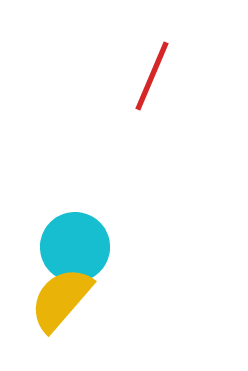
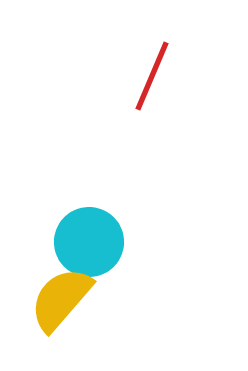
cyan circle: moved 14 px right, 5 px up
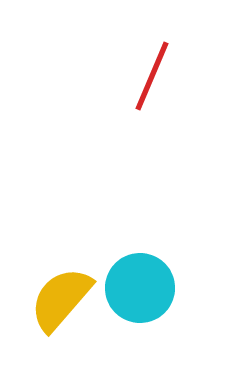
cyan circle: moved 51 px right, 46 px down
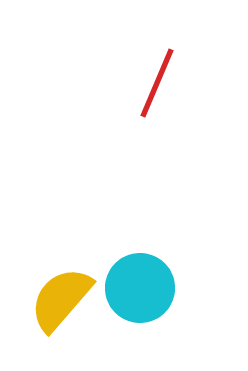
red line: moved 5 px right, 7 px down
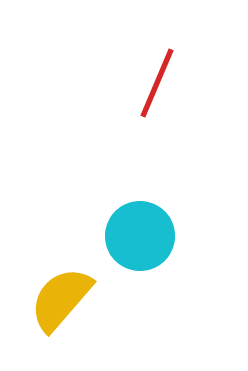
cyan circle: moved 52 px up
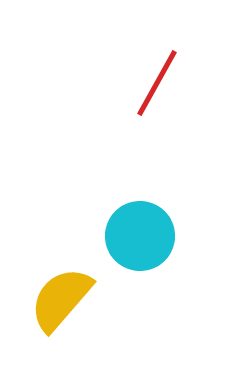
red line: rotated 6 degrees clockwise
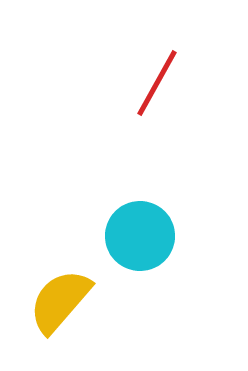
yellow semicircle: moved 1 px left, 2 px down
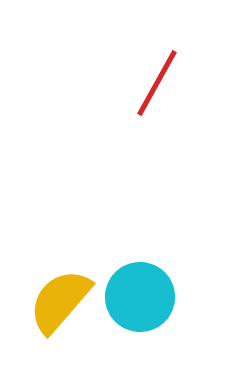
cyan circle: moved 61 px down
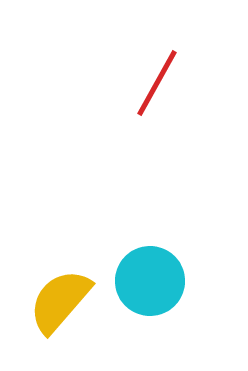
cyan circle: moved 10 px right, 16 px up
